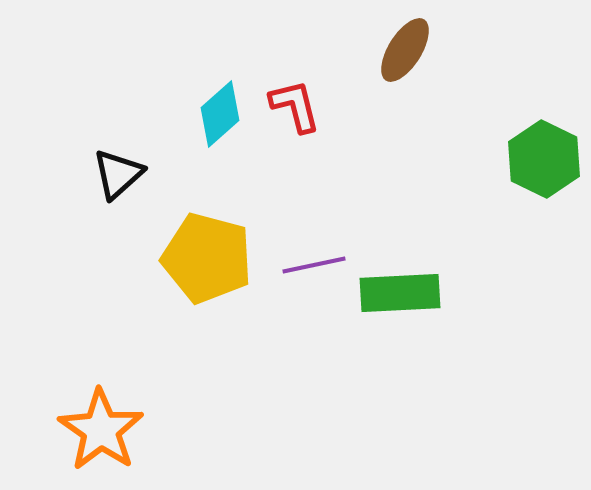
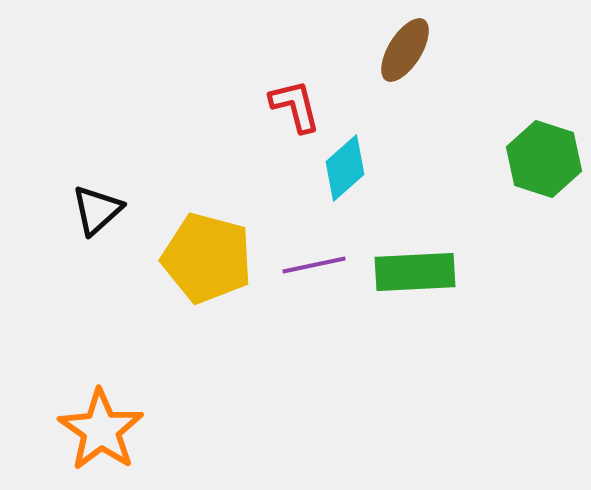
cyan diamond: moved 125 px right, 54 px down
green hexagon: rotated 8 degrees counterclockwise
black triangle: moved 21 px left, 36 px down
green rectangle: moved 15 px right, 21 px up
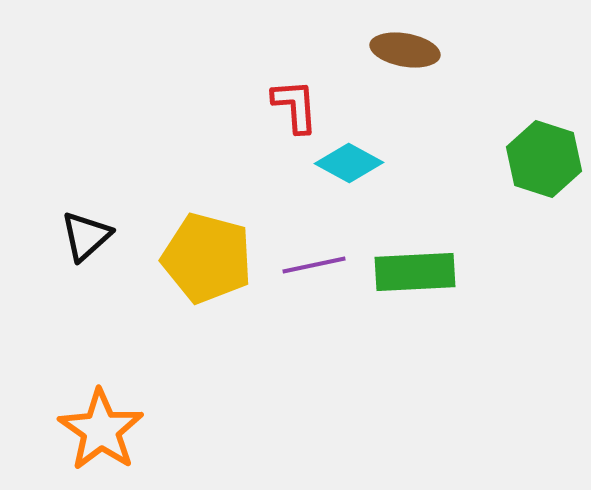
brown ellipse: rotated 68 degrees clockwise
red L-shape: rotated 10 degrees clockwise
cyan diamond: moved 4 px right, 5 px up; rotated 70 degrees clockwise
black triangle: moved 11 px left, 26 px down
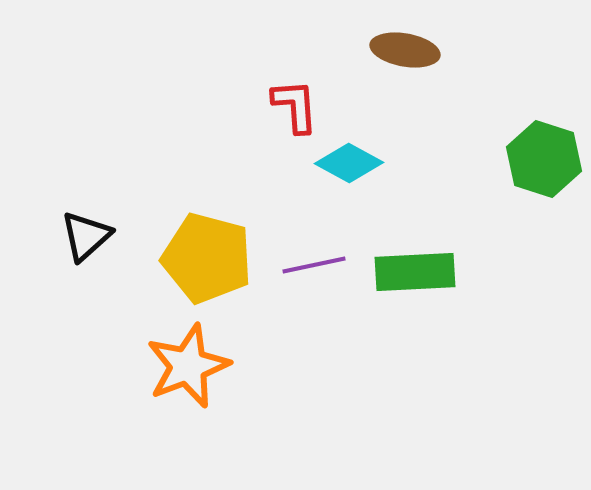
orange star: moved 87 px right, 64 px up; rotated 16 degrees clockwise
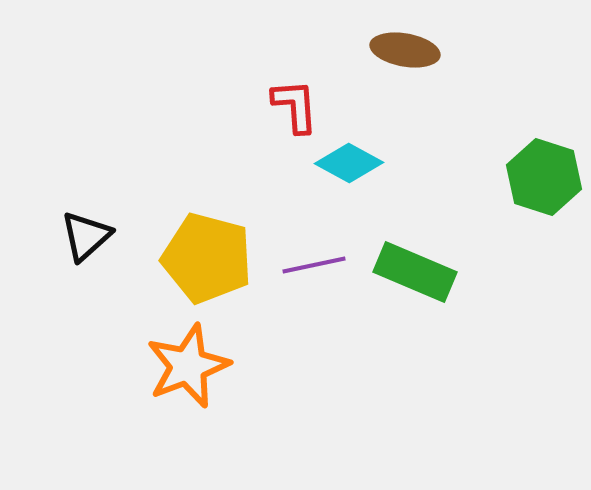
green hexagon: moved 18 px down
green rectangle: rotated 26 degrees clockwise
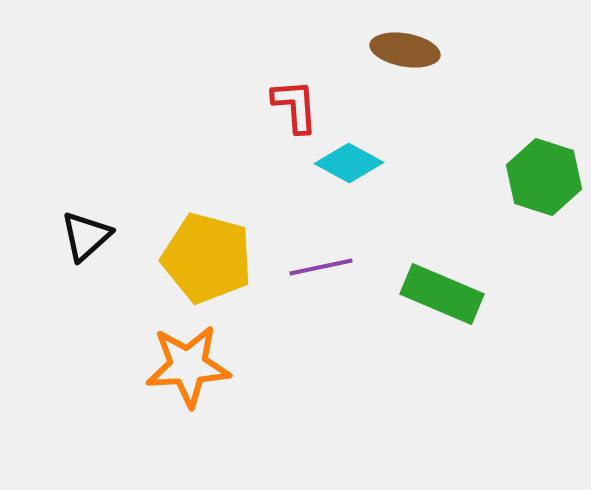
purple line: moved 7 px right, 2 px down
green rectangle: moved 27 px right, 22 px down
orange star: rotated 18 degrees clockwise
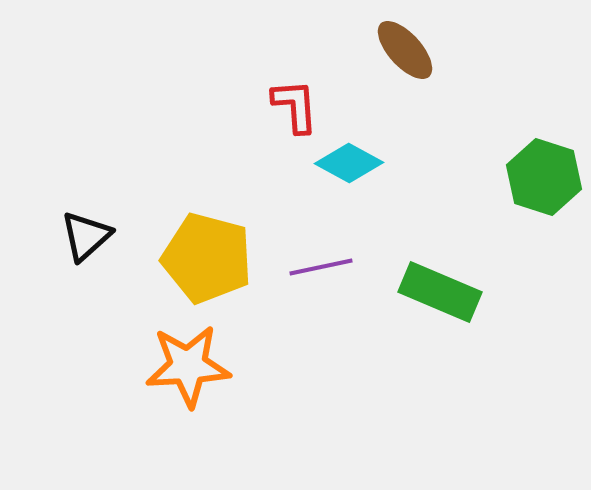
brown ellipse: rotated 38 degrees clockwise
green rectangle: moved 2 px left, 2 px up
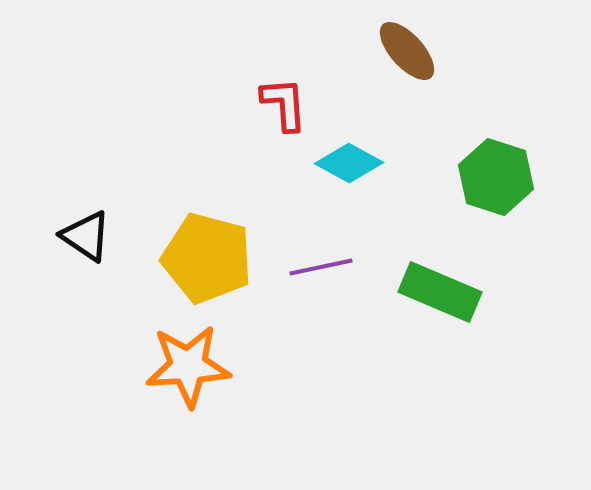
brown ellipse: moved 2 px right, 1 px down
red L-shape: moved 11 px left, 2 px up
green hexagon: moved 48 px left
black triangle: rotated 44 degrees counterclockwise
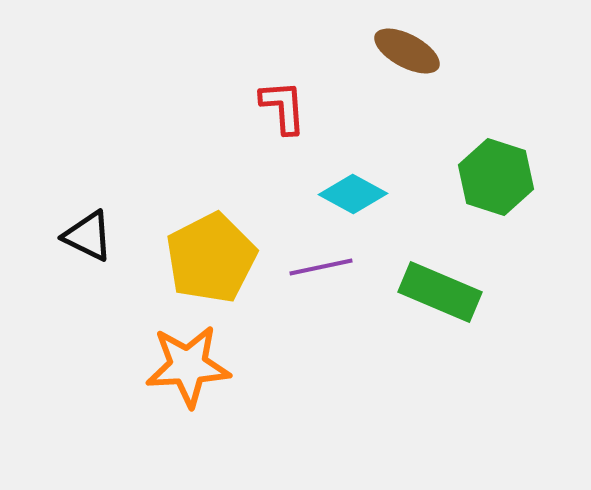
brown ellipse: rotated 20 degrees counterclockwise
red L-shape: moved 1 px left, 3 px down
cyan diamond: moved 4 px right, 31 px down
black triangle: moved 2 px right; rotated 8 degrees counterclockwise
yellow pentagon: moved 4 px right; rotated 30 degrees clockwise
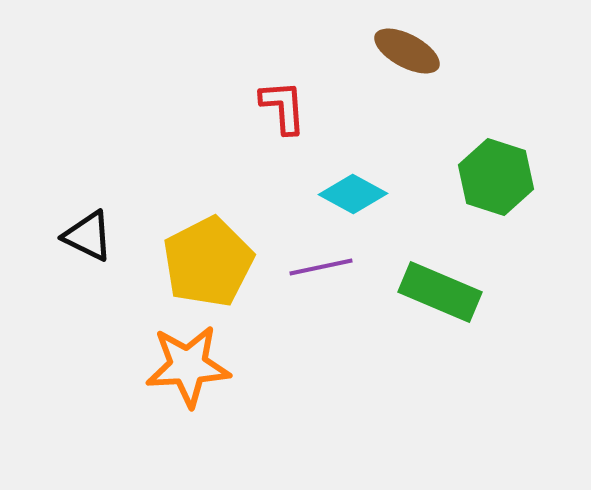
yellow pentagon: moved 3 px left, 4 px down
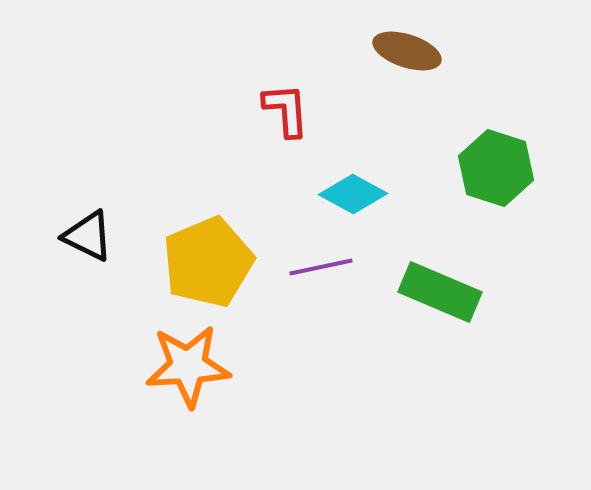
brown ellipse: rotated 10 degrees counterclockwise
red L-shape: moved 3 px right, 3 px down
green hexagon: moved 9 px up
yellow pentagon: rotated 4 degrees clockwise
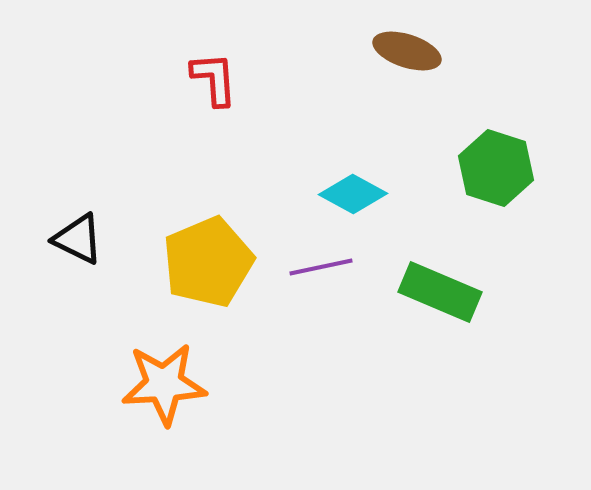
red L-shape: moved 72 px left, 31 px up
black triangle: moved 10 px left, 3 px down
orange star: moved 24 px left, 18 px down
